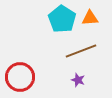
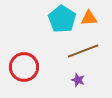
orange triangle: moved 1 px left
brown line: moved 2 px right
red circle: moved 4 px right, 10 px up
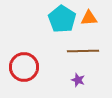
brown line: rotated 20 degrees clockwise
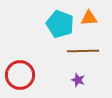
cyan pentagon: moved 2 px left, 5 px down; rotated 12 degrees counterclockwise
red circle: moved 4 px left, 8 px down
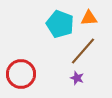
brown line: rotated 48 degrees counterclockwise
red circle: moved 1 px right, 1 px up
purple star: moved 1 px left, 2 px up
